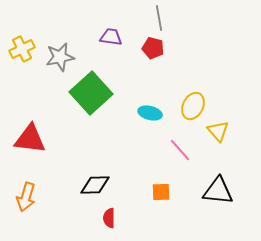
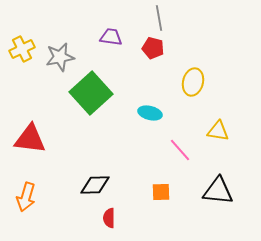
yellow ellipse: moved 24 px up; rotated 12 degrees counterclockwise
yellow triangle: rotated 40 degrees counterclockwise
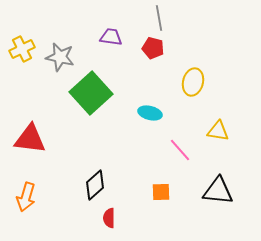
gray star: rotated 24 degrees clockwise
black diamond: rotated 40 degrees counterclockwise
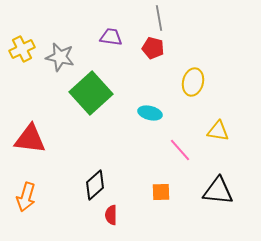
red semicircle: moved 2 px right, 3 px up
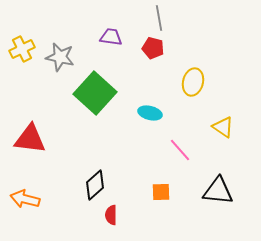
green square: moved 4 px right; rotated 6 degrees counterclockwise
yellow triangle: moved 5 px right, 4 px up; rotated 25 degrees clockwise
orange arrow: moved 1 px left, 2 px down; rotated 88 degrees clockwise
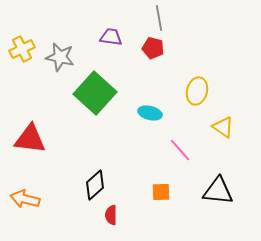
yellow ellipse: moved 4 px right, 9 px down
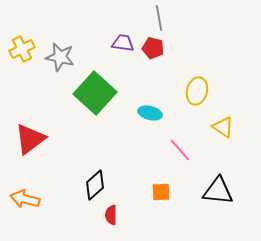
purple trapezoid: moved 12 px right, 6 px down
red triangle: rotated 44 degrees counterclockwise
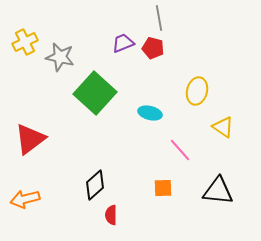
purple trapezoid: rotated 30 degrees counterclockwise
yellow cross: moved 3 px right, 7 px up
orange square: moved 2 px right, 4 px up
orange arrow: rotated 28 degrees counterclockwise
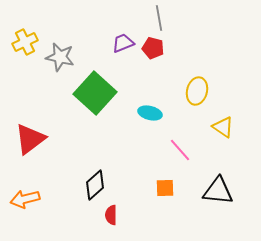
orange square: moved 2 px right
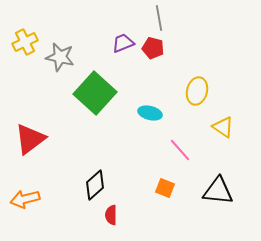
orange square: rotated 24 degrees clockwise
